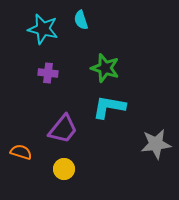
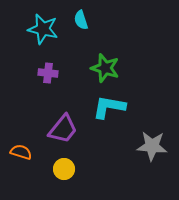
gray star: moved 4 px left, 2 px down; rotated 12 degrees clockwise
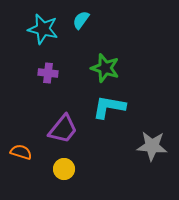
cyan semicircle: rotated 54 degrees clockwise
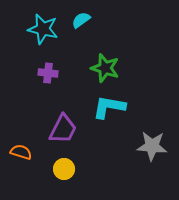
cyan semicircle: rotated 18 degrees clockwise
purple trapezoid: rotated 12 degrees counterclockwise
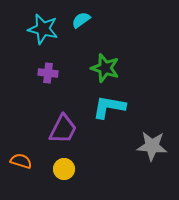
orange semicircle: moved 9 px down
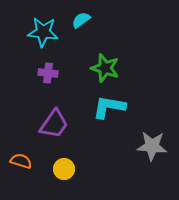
cyan star: moved 3 px down; rotated 8 degrees counterclockwise
purple trapezoid: moved 9 px left, 5 px up; rotated 8 degrees clockwise
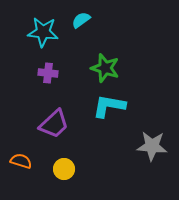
cyan L-shape: moved 1 px up
purple trapezoid: rotated 12 degrees clockwise
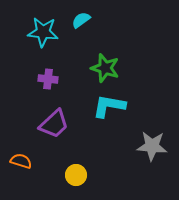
purple cross: moved 6 px down
yellow circle: moved 12 px right, 6 px down
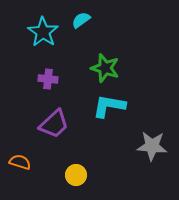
cyan star: rotated 28 degrees clockwise
orange semicircle: moved 1 px left, 1 px down
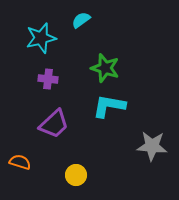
cyan star: moved 2 px left, 6 px down; rotated 24 degrees clockwise
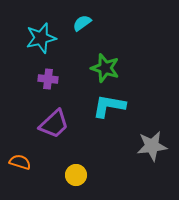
cyan semicircle: moved 1 px right, 3 px down
gray star: rotated 12 degrees counterclockwise
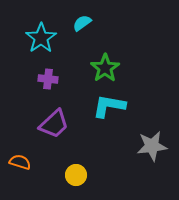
cyan star: rotated 20 degrees counterclockwise
green star: rotated 20 degrees clockwise
